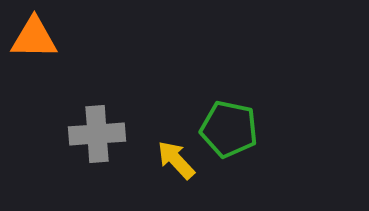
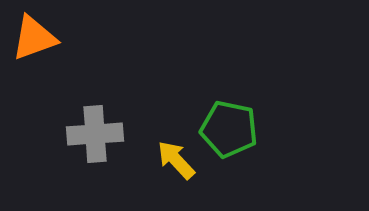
orange triangle: rotated 21 degrees counterclockwise
gray cross: moved 2 px left
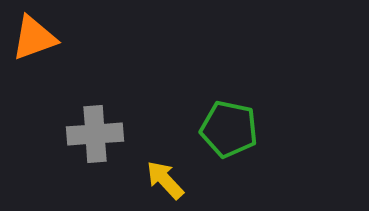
yellow arrow: moved 11 px left, 20 px down
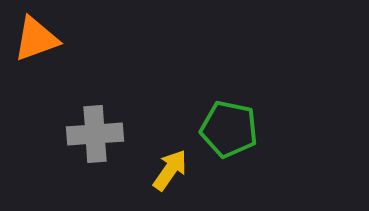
orange triangle: moved 2 px right, 1 px down
yellow arrow: moved 5 px right, 10 px up; rotated 78 degrees clockwise
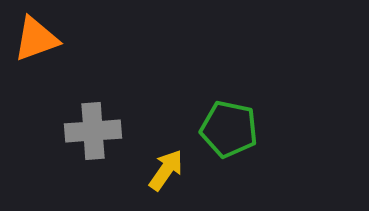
gray cross: moved 2 px left, 3 px up
yellow arrow: moved 4 px left
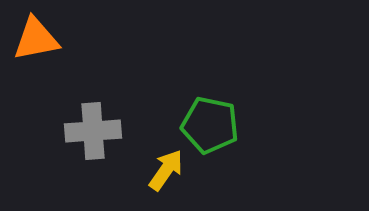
orange triangle: rotated 9 degrees clockwise
green pentagon: moved 19 px left, 4 px up
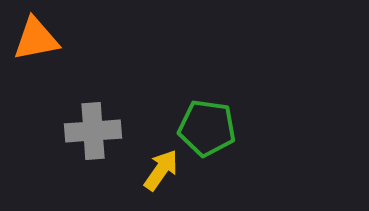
green pentagon: moved 3 px left, 3 px down; rotated 4 degrees counterclockwise
yellow arrow: moved 5 px left
